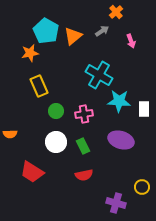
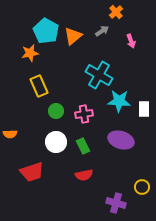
red trapezoid: rotated 50 degrees counterclockwise
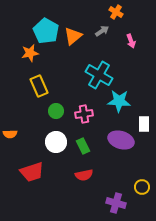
orange cross: rotated 16 degrees counterclockwise
white rectangle: moved 15 px down
